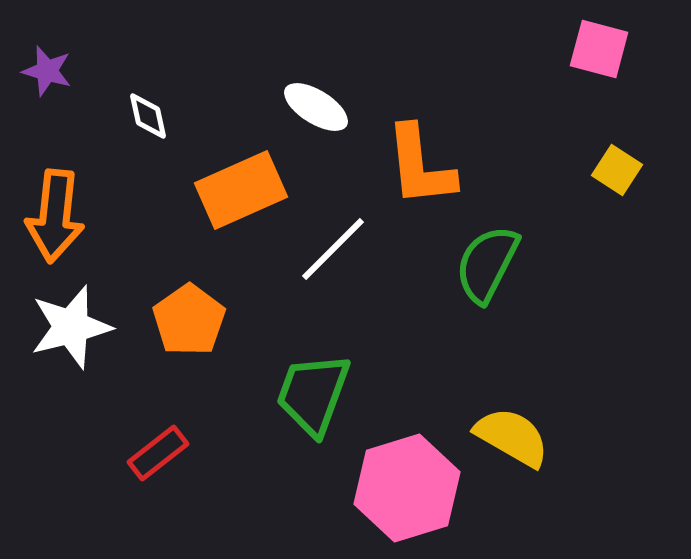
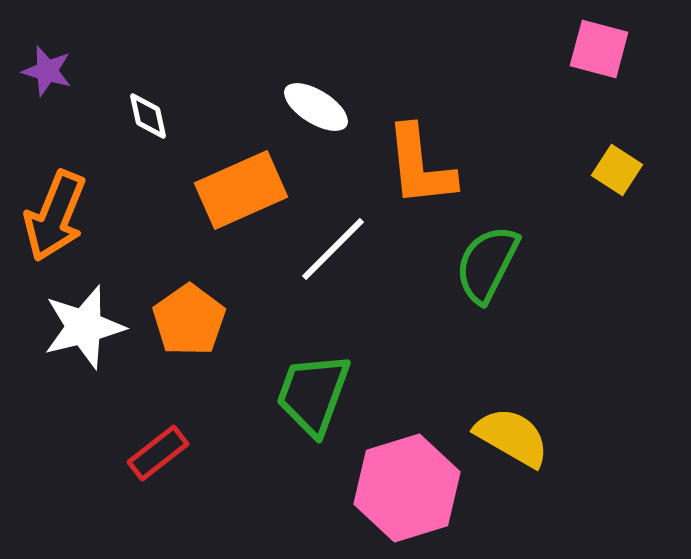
orange arrow: rotated 16 degrees clockwise
white star: moved 13 px right
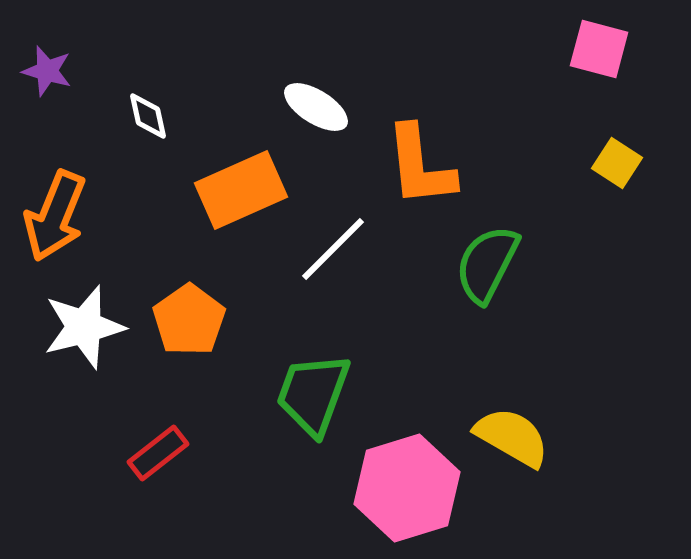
yellow square: moved 7 px up
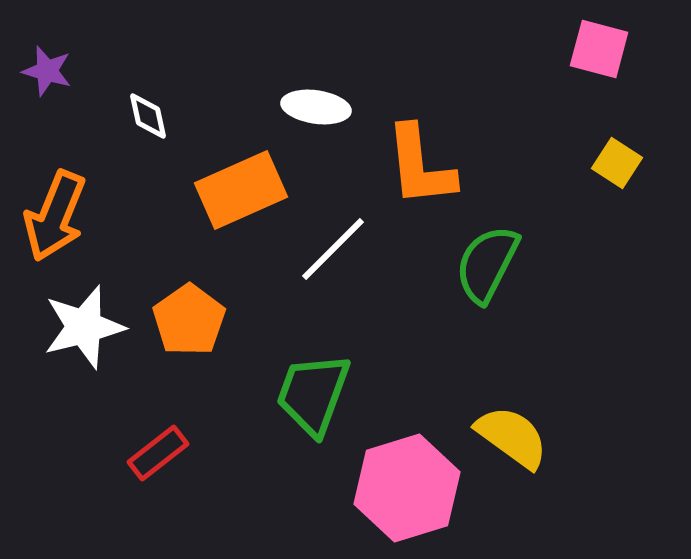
white ellipse: rotated 24 degrees counterclockwise
yellow semicircle: rotated 6 degrees clockwise
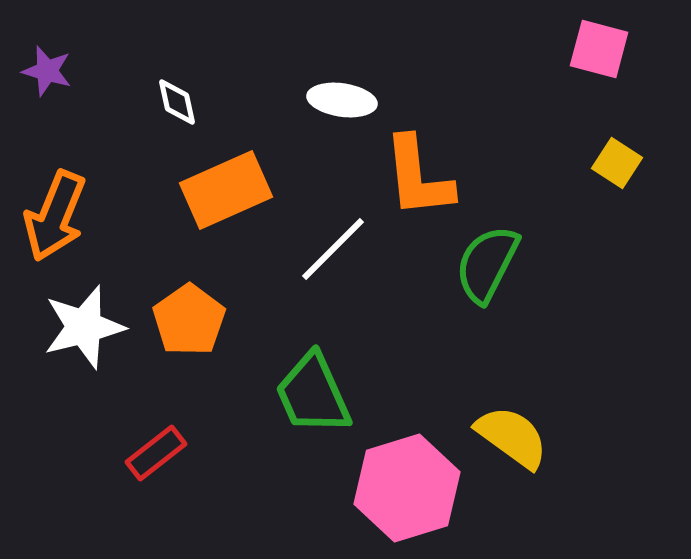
white ellipse: moved 26 px right, 7 px up
white diamond: moved 29 px right, 14 px up
orange L-shape: moved 2 px left, 11 px down
orange rectangle: moved 15 px left
green trapezoid: rotated 44 degrees counterclockwise
red rectangle: moved 2 px left
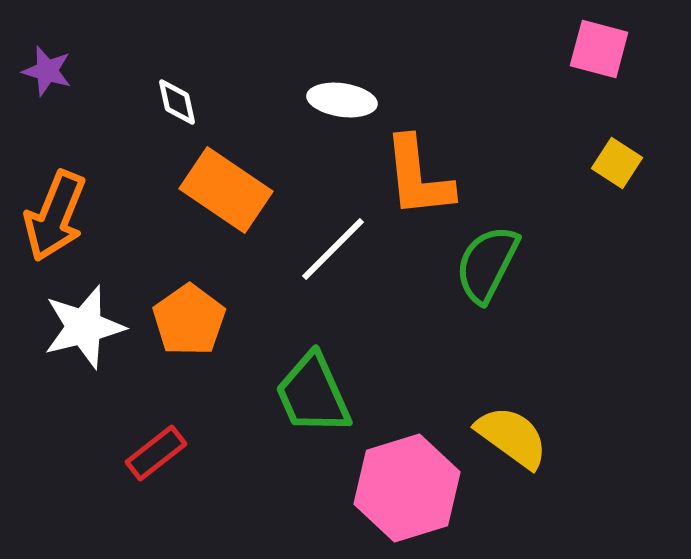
orange rectangle: rotated 58 degrees clockwise
